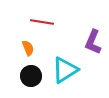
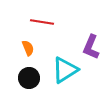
purple L-shape: moved 2 px left, 5 px down
black circle: moved 2 px left, 2 px down
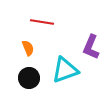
cyan triangle: rotated 12 degrees clockwise
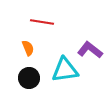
purple L-shape: moved 1 px left, 3 px down; rotated 105 degrees clockwise
cyan triangle: rotated 12 degrees clockwise
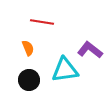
black circle: moved 2 px down
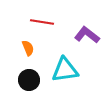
purple L-shape: moved 3 px left, 15 px up
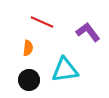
red line: rotated 15 degrees clockwise
purple L-shape: moved 1 px right, 3 px up; rotated 15 degrees clockwise
orange semicircle: rotated 28 degrees clockwise
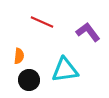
orange semicircle: moved 9 px left, 8 px down
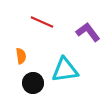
orange semicircle: moved 2 px right; rotated 14 degrees counterclockwise
black circle: moved 4 px right, 3 px down
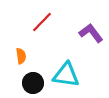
red line: rotated 70 degrees counterclockwise
purple L-shape: moved 3 px right, 1 px down
cyan triangle: moved 1 px right, 5 px down; rotated 16 degrees clockwise
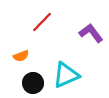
orange semicircle: rotated 77 degrees clockwise
cyan triangle: rotated 32 degrees counterclockwise
